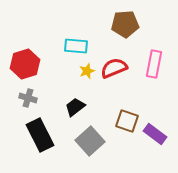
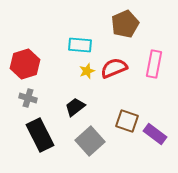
brown pentagon: rotated 20 degrees counterclockwise
cyan rectangle: moved 4 px right, 1 px up
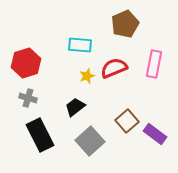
red hexagon: moved 1 px right, 1 px up
yellow star: moved 5 px down
brown square: rotated 30 degrees clockwise
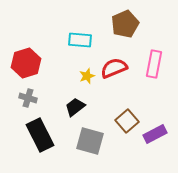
cyan rectangle: moved 5 px up
purple rectangle: rotated 65 degrees counterclockwise
gray square: rotated 32 degrees counterclockwise
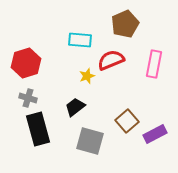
red semicircle: moved 3 px left, 8 px up
black rectangle: moved 2 px left, 6 px up; rotated 12 degrees clockwise
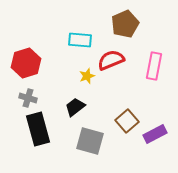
pink rectangle: moved 2 px down
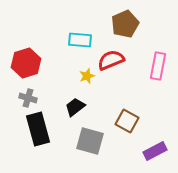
pink rectangle: moved 4 px right
brown square: rotated 20 degrees counterclockwise
purple rectangle: moved 17 px down
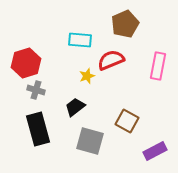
gray cross: moved 8 px right, 8 px up
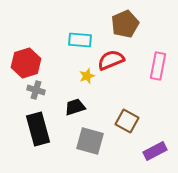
black trapezoid: rotated 20 degrees clockwise
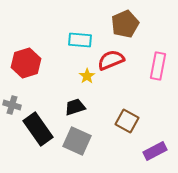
yellow star: rotated 14 degrees counterclockwise
gray cross: moved 24 px left, 15 px down
black rectangle: rotated 20 degrees counterclockwise
gray square: moved 13 px left; rotated 8 degrees clockwise
